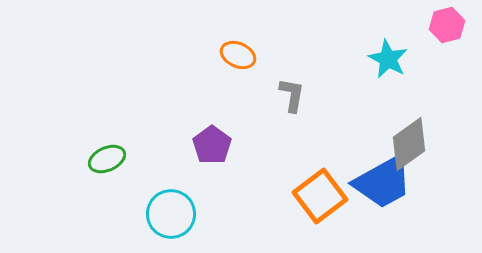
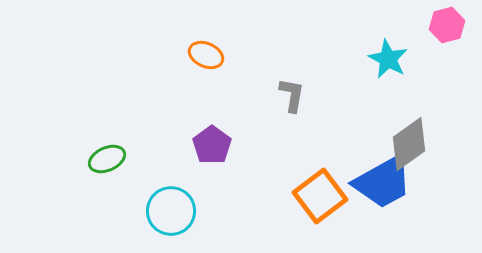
orange ellipse: moved 32 px left
cyan circle: moved 3 px up
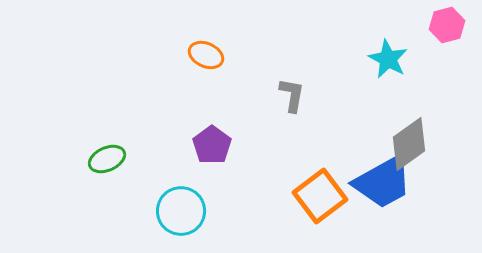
cyan circle: moved 10 px right
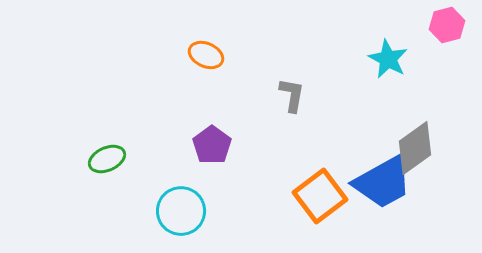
gray diamond: moved 6 px right, 4 px down
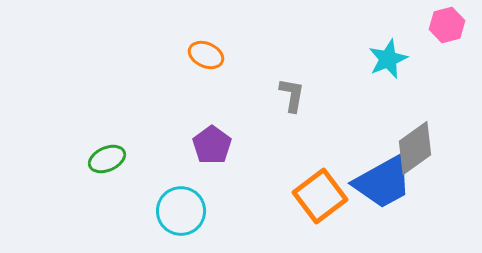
cyan star: rotated 21 degrees clockwise
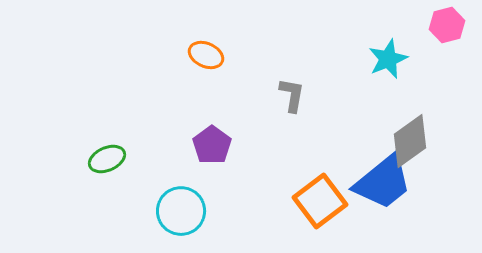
gray diamond: moved 5 px left, 7 px up
blue trapezoid: rotated 10 degrees counterclockwise
orange square: moved 5 px down
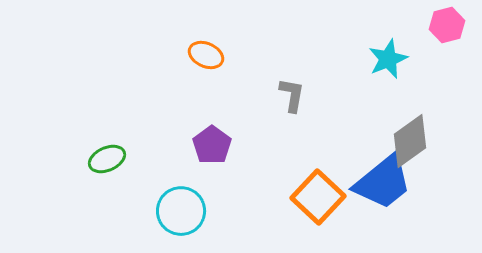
orange square: moved 2 px left, 4 px up; rotated 10 degrees counterclockwise
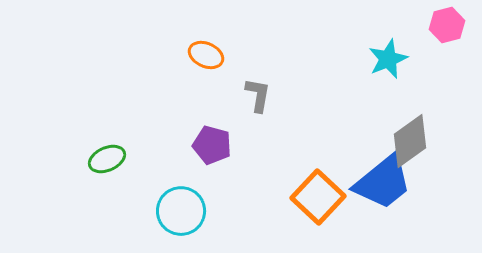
gray L-shape: moved 34 px left
purple pentagon: rotated 21 degrees counterclockwise
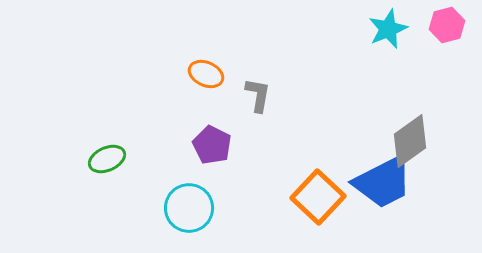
orange ellipse: moved 19 px down
cyan star: moved 30 px up
purple pentagon: rotated 12 degrees clockwise
blue trapezoid: rotated 12 degrees clockwise
cyan circle: moved 8 px right, 3 px up
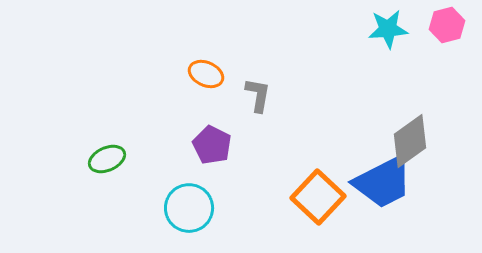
cyan star: rotated 18 degrees clockwise
